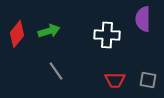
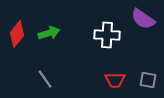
purple semicircle: rotated 55 degrees counterclockwise
green arrow: moved 2 px down
gray line: moved 11 px left, 8 px down
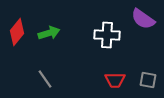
red diamond: moved 2 px up
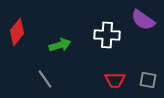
purple semicircle: moved 1 px down
green arrow: moved 11 px right, 12 px down
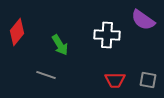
green arrow: rotated 75 degrees clockwise
gray line: moved 1 px right, 4 px up; rotated 36 degrees counterclockwise
